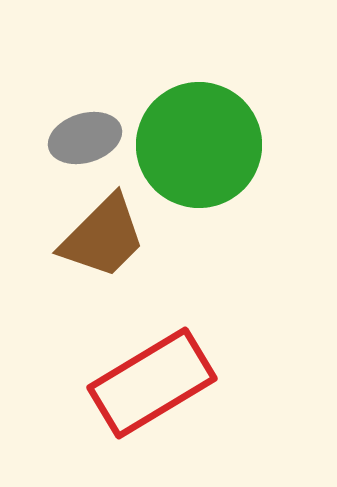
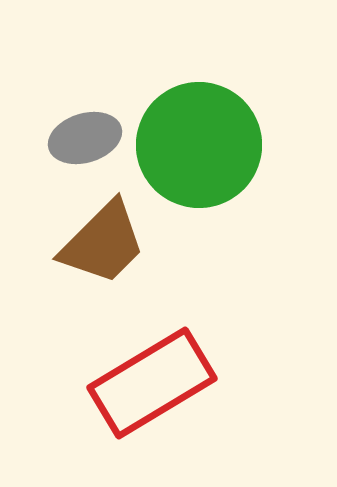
brown trapezoid: moved 6 px down
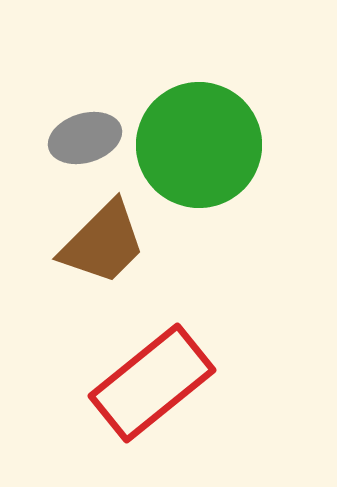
red rectangle: rotated 8 degrees counterclockwise
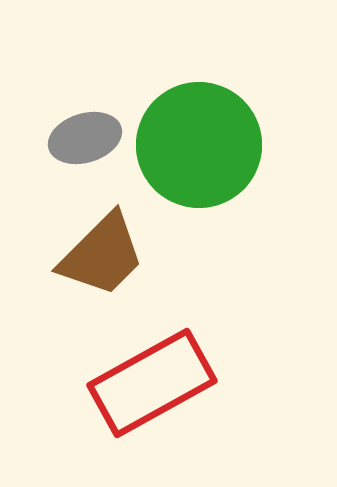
brown trapezoid: moved 1 px left, 12 px down
red rectangle: rotated 10 degrees clockwise
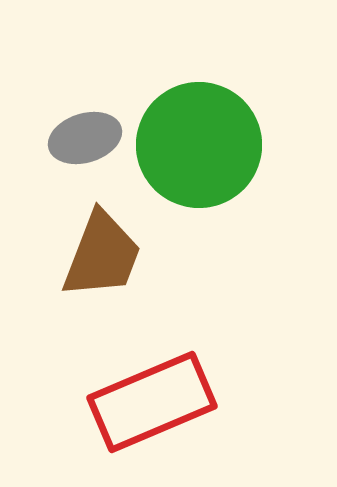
brown trapezoid: rotated 24 degrees counterclockwise
red rectangle: moved 19 px down; rotated 6 degrees clockwise
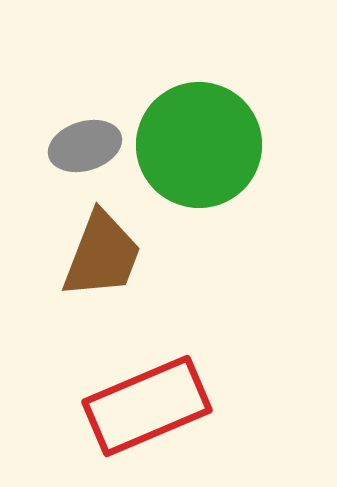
gray ellipse: moved 8 px down
red rectangle: moved 5 px left, 4 px down
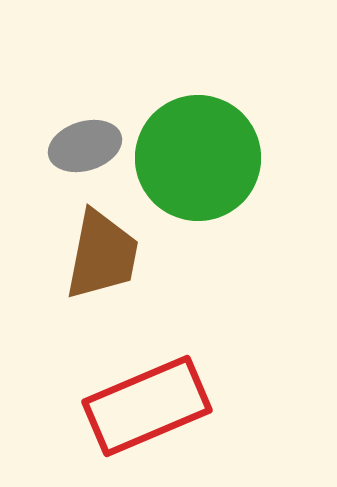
green circle: moved 1 px left, 13 px down
brown trapezoid: rotated 10 degrees counterclockwise
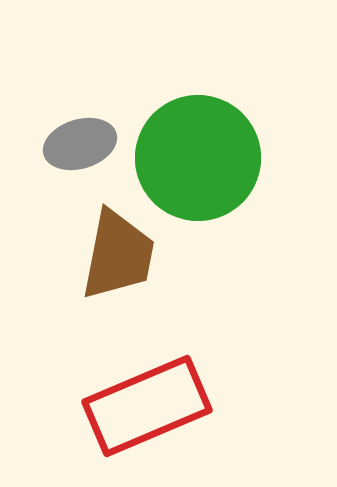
gray ellipse: moved 5 px left, 2 px up
brown trapezoid: moved 16 px right
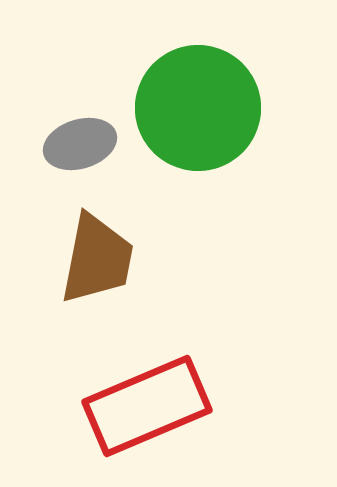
green circle: moved 50 px up
brown trapezoid: moved 21 px left, 4 px down
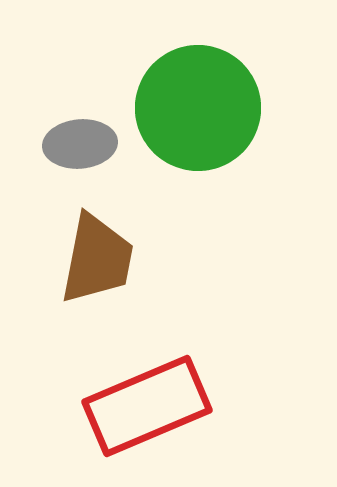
gray ellipse: rotated 12 degrees clockwise
